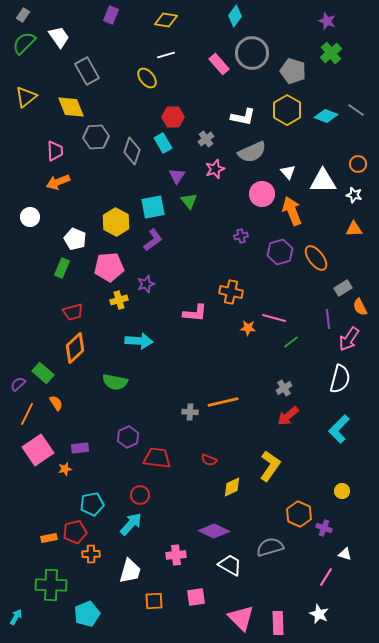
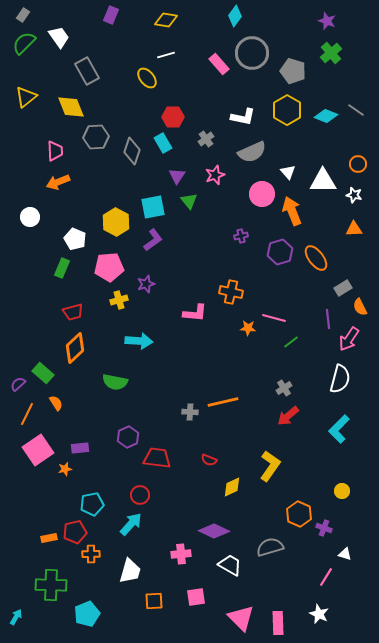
pink star at (215, 169): moved 6 px down
pink cross at (176, 555): moved 5 px right, 1 px up
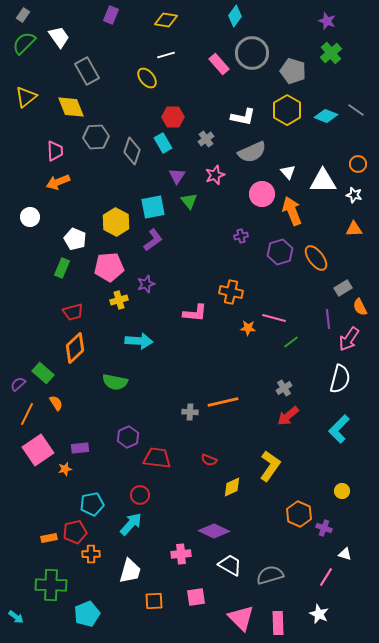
gray semicircle at (270, 547): moved 28 px down
cyan arrow at (16, 617): rotated 98 degrees clockwise
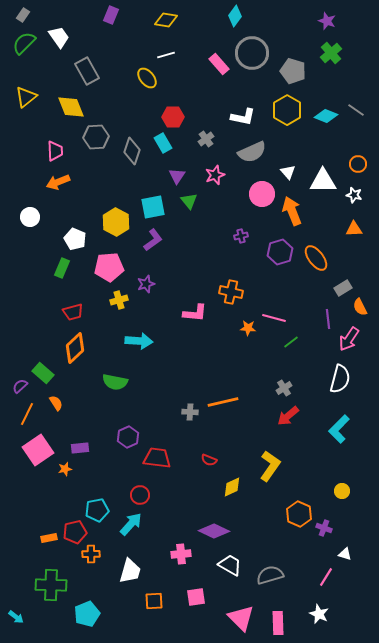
purple semicircle at (18, 384): moved 2 px right, 2 px down
cyan pentagon at (92, 504): moved 5 px right, 6 px down
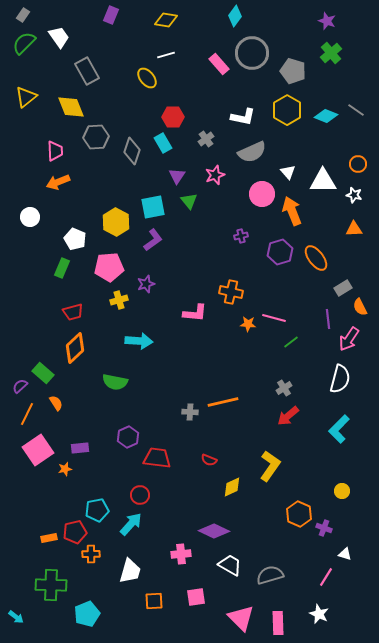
orange star at (248, 328): moved 4 px up
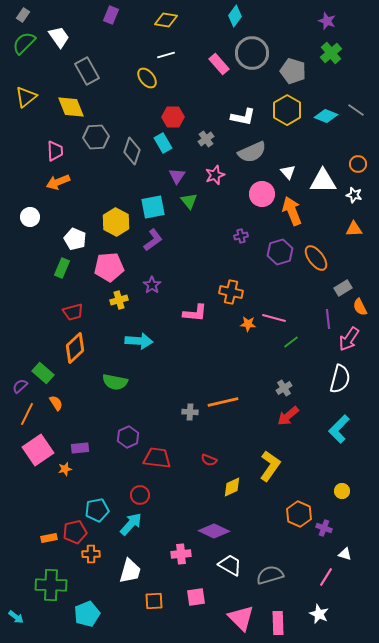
purple star at (146, 284): moved 6 px right, 1 px down; rotated 18 degrees counterclockwise
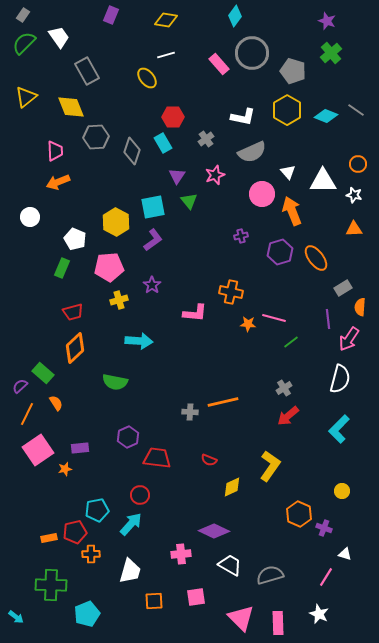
orange semicircle at (360, 307): rotated 30 degrees clockwise
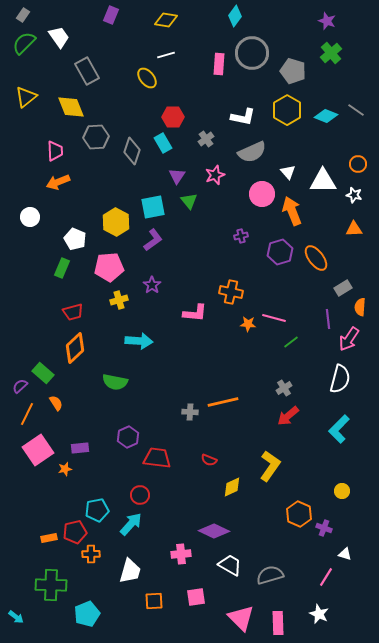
pink rectangle at (219, 64): rotated 45 degrees clockwise
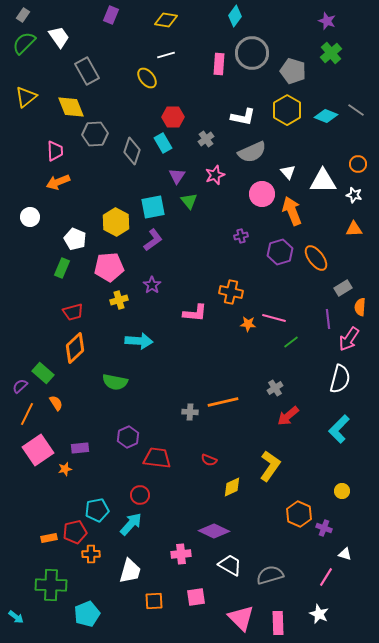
gray hexagon at (96, 137): moved 1 px left, 3 px up
gray cross at (284, 388): moved 9 px left
